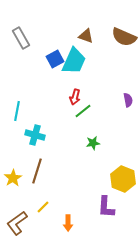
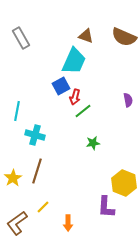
blue square: moved 6 px right, 27 px down
yellow hexagon: moved 1 px right, 4 px down
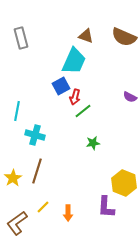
gray rectangle: rotated 15 degrees clockwise
purple semicircle: moved 2 px right, 3 px up; rotated 128 degrees clockwise
orange arrow: moved 10 px up
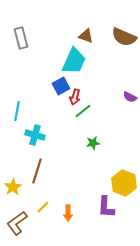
yellow star: moved 9 px down
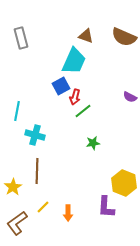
brown line: rotated 15 degrees counterclockwise
